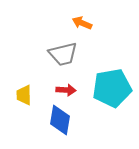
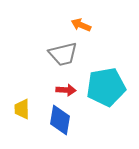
orange arrow: moved 1 px left, 2 px down
cyan pentagon: moved 6 px left, 1 px up
yellow trapezoid: moved 2 px left, 14 px down
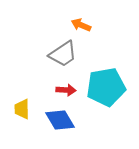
gray trapezoid: rotated 20 degrees counterclockwise
blue diamond: rotated 40 degrees counterclockwise
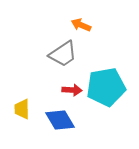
red arrow: moved 6 px right
